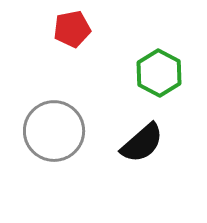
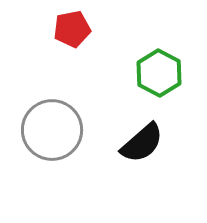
gray circle: moved 2 px left, 1 px up
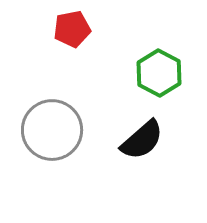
black semicircle: moved 3 px up
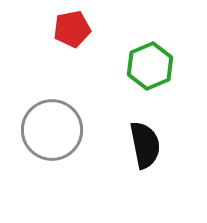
green hexagon: moved 9 px left, 7 px up; rotated 9 degrees clockwise
black semicircle: moved 3 px right, 5 px down; rotated 60 degrees counterclockwise
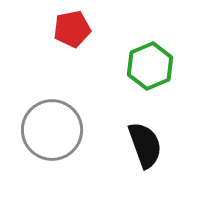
black semicircle: rotated 9 degrees counterclockwise
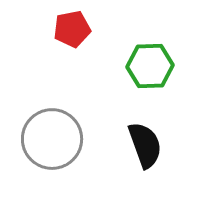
green hexagon: rotated 21 degrees clockwise
gray circle: moved 9 px down
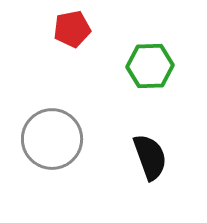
black semicircle: moved 5 px right, 12 px down
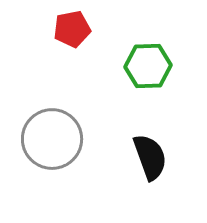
green hexagon: moved 2 px left
